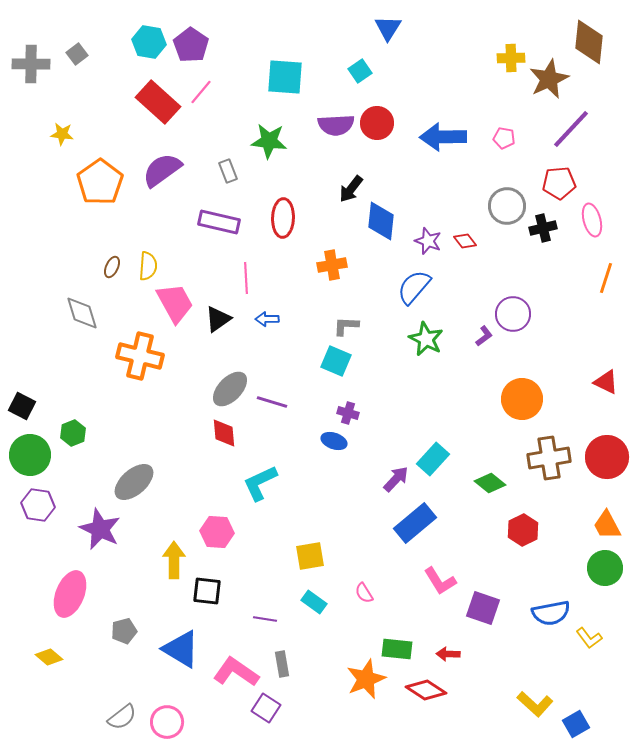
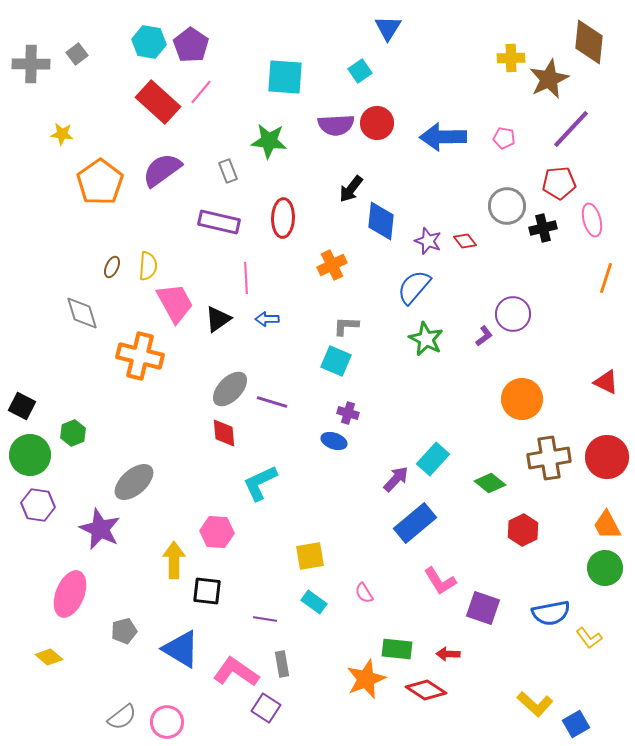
orange cross at (332, 265): rotated 16 degrees counterclockwise
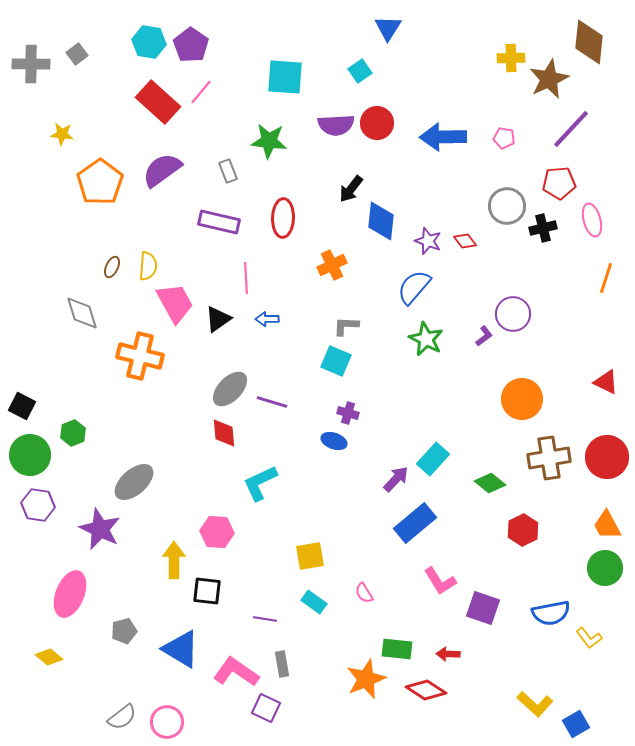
purple square at (266, 708): rotated 8 degrees counterclockwise
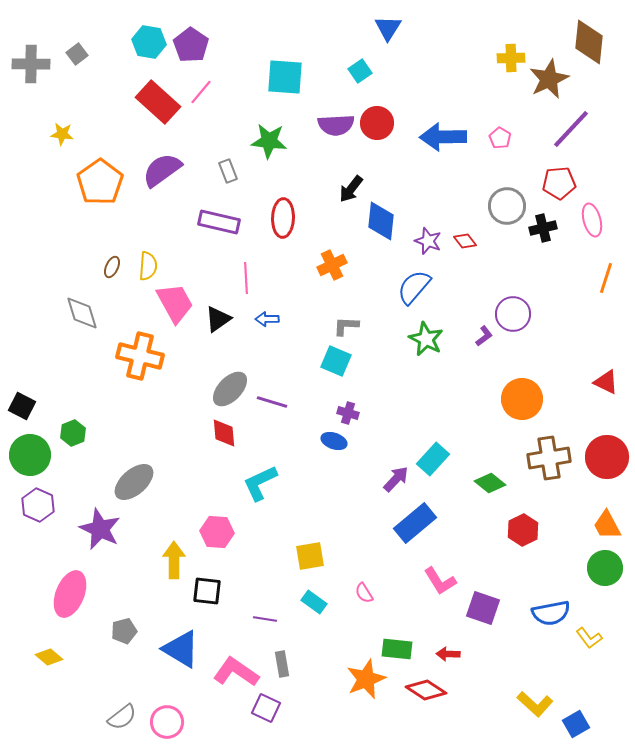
pink pentagon at (504, 138): moved 4 px left; rotated 20 degrees clockwise
purple hexagon at (38, 505): rotated 16 degrees clockwise
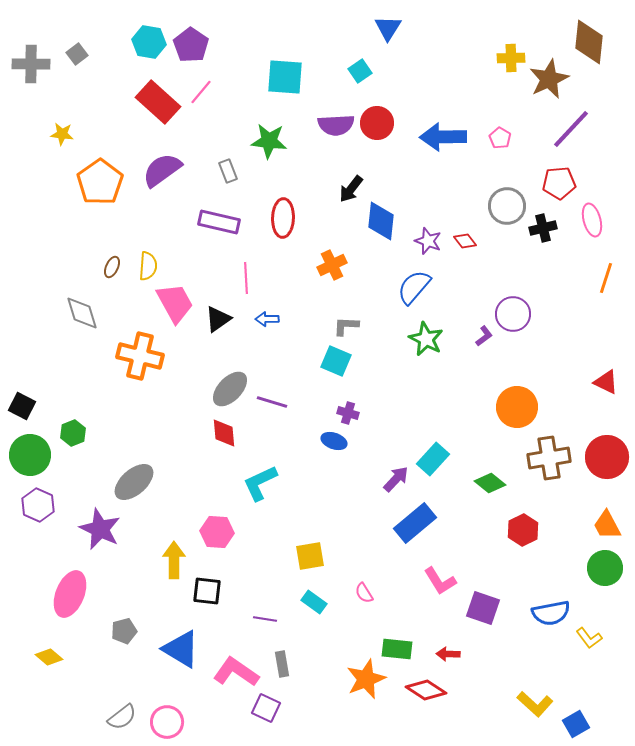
orange circle at (522, 399): moved 5 px left, 8 px down
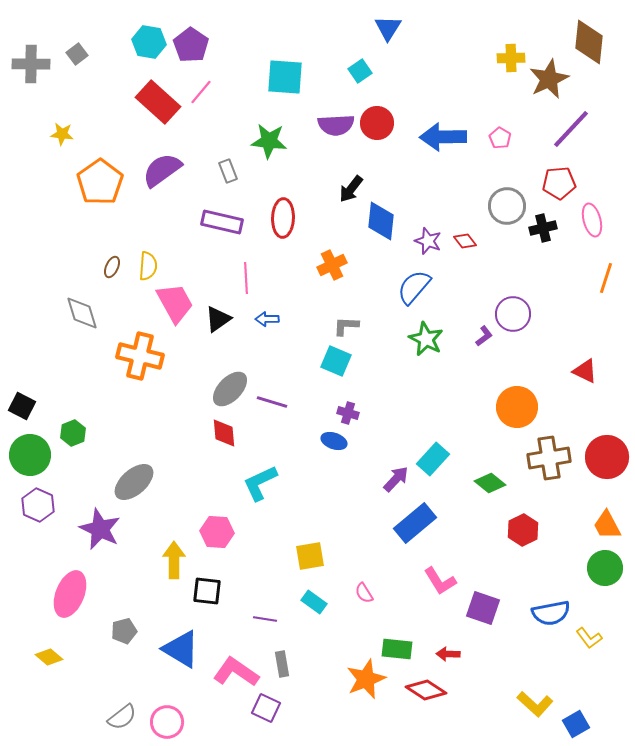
purple rectangle at (219, 222): moved 3 px right
red triangle at (606, 382): moved 21 px left, 11 px up
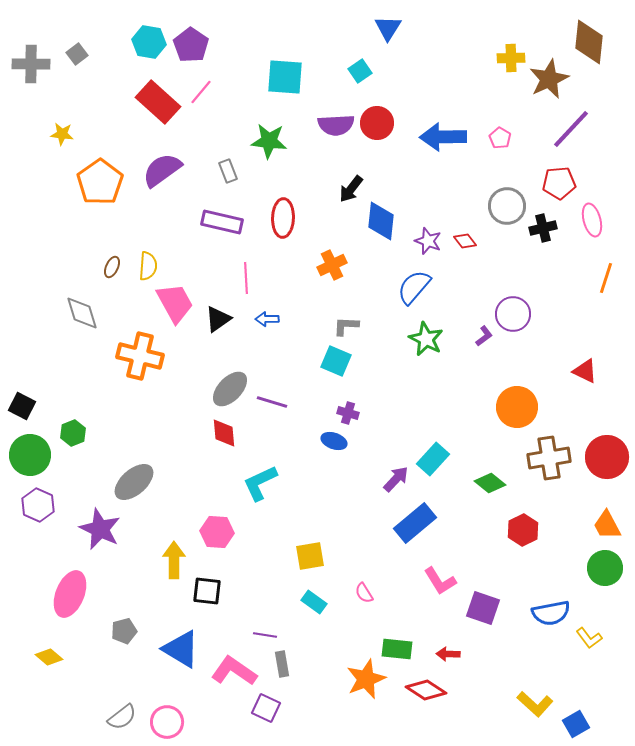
purple line at (265, 619): moved 16 px down
pink L-shape at (236, 672): moved 2 px left, 1 px up
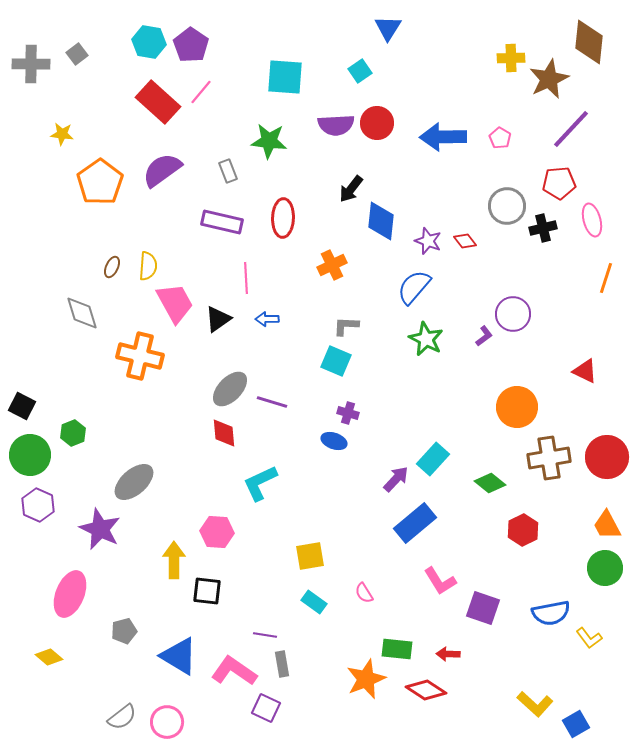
blue triangle at (181, 649): moved 2 px left, 7 px down
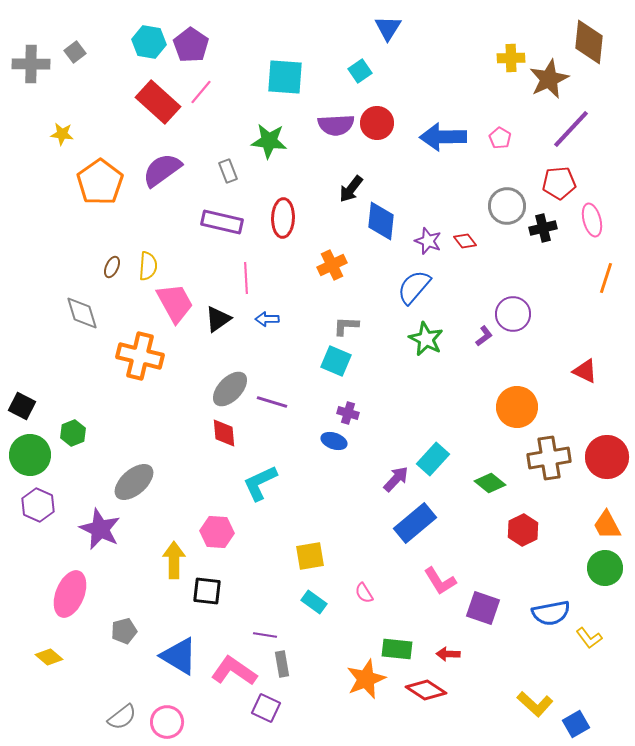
gray square at (77, 54): moved 2 px left, 2 px up
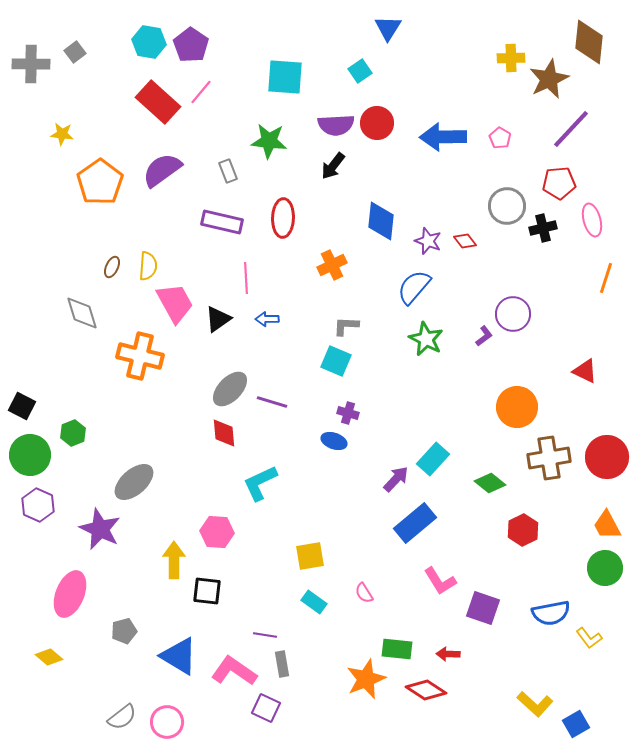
black arrow at (351, 189): moved 18 px left, 23 px up
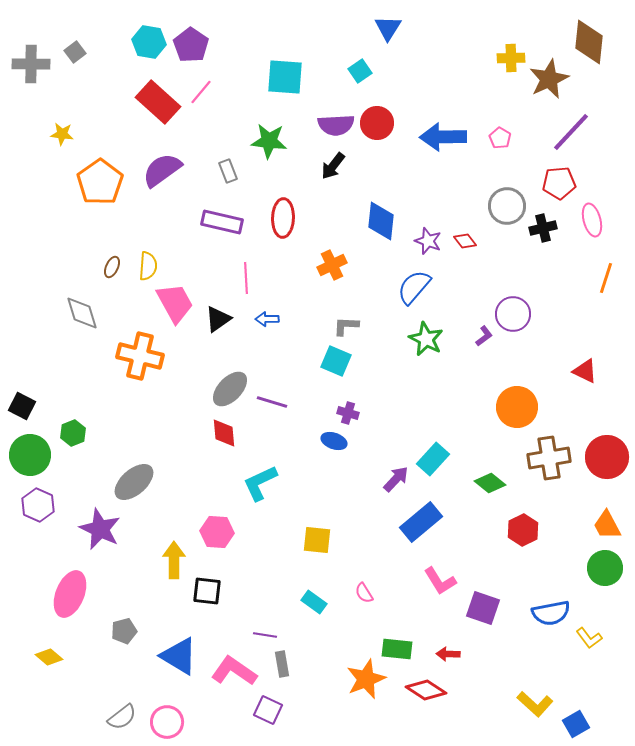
purple line at (571, 129): moved 3 px down
blue rectangle at (415, 523): moved 6 px right, 1 px up
yellow square at (310, 556): moved 7 px right, 16 px up; rotated 16 degrees clockwise
purple square at (266, 708): moved 2 px right, 2 px down
